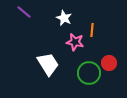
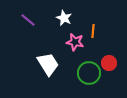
purple line: moved 4 px right, 8 px down
orange line: moved 1 px right, 1 px down
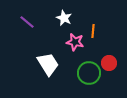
purple line: moved 1 px left, 2 px down
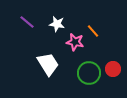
white star: moved 7 px left, 6 px down; rotated 14 degrees counterclockwise
orange line: rotated 48 degrees counterclockwise
red circle: moved 4 px right, 6 px down
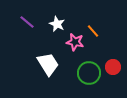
white star: rotated 14 degrees clockwise
red circle: moved 2 px up
